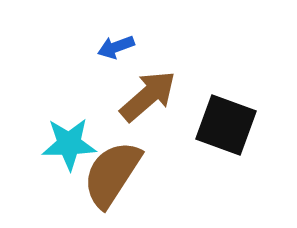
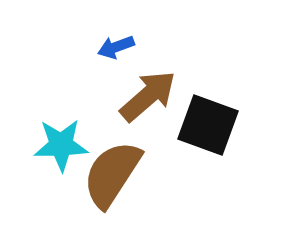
black square: moved 18 px left
cyan star: moved 8 px left, 1 px down
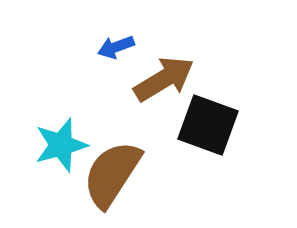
brown arrow: moved 16 px right, 17 px up; rotated 10 degrees clockwise
cyan star: rotated 14 degrees counterclockwise
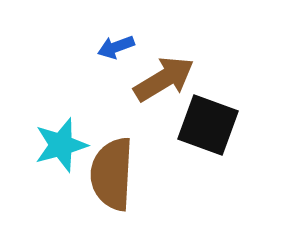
brown semicircle: rotated 30 degrees counterclockwise
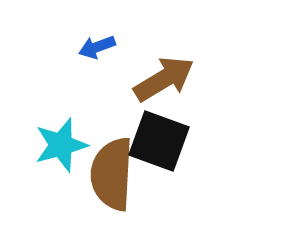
blue arrow: moved 19 px left
black square: moved 49 px left, 16 px down
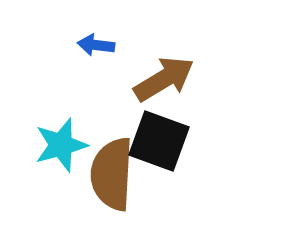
blue arrow: moved 1 px left, 2 px up; rotated 27 degrees clockwise
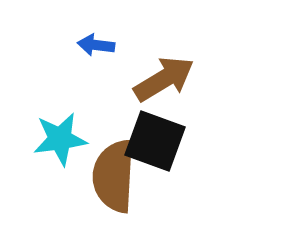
black square: moved 4 px left
cyan star: moved 1 px left, 6 px up; rotated 8 degrees clockwise
brown semicircle: moved 2 px right, 2 px down
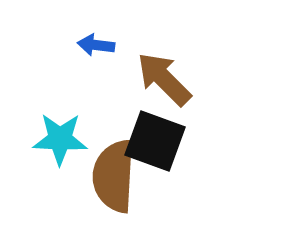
brown arrow: rotated 104 degrees counterclockwise
cyan star: rotated 10 degrees clockwise
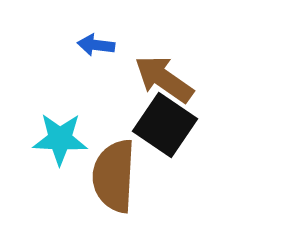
brown arrow: rotated 10 degrees counterclockwise
black square: moved 10 px right, 16 px up; rotated 14 degrees clockwise
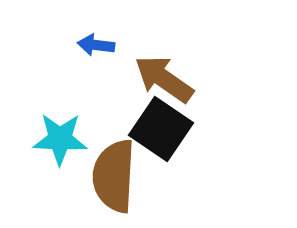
black square: moved 4 px left, 4 px down
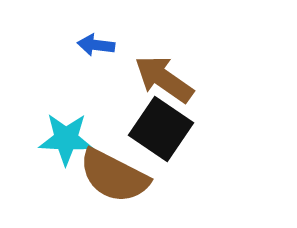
cyan star: moved 6 px right
brown semicircle: rotated 66 degrees counterclockwise
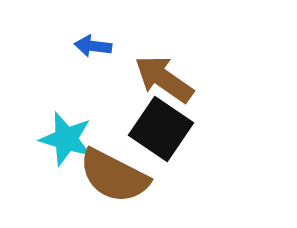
blue arrow: moved 3 px left, 1 px down
cyan star: rotated 14 degrees clockwise
